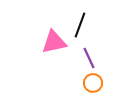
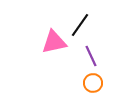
black line: rotated 15 degrees clockwise
purple line: moved 2 px right, 2 px up
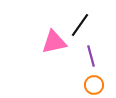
purple line: rotated 10 degrees clockwise
orange circle: moved 1 px right, 2 px down
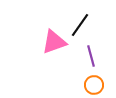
pink triangle: rotated 8 degrees counterclockwise
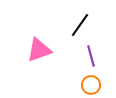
pink triangle: moved 15 px left, 8 px down
orange circle: moved 3 px left
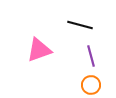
black line: rotated 70 degrees clockwise
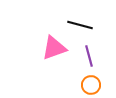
pink triangle: moved 15 px right, 2 px up
purple line: moved 2 px left
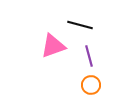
pink triangle: moved 1 px left, 2 px up
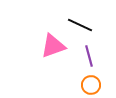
black line: rotated 10 degrees clockwise
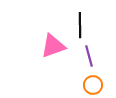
black line: rotated 65 degrees clockwise
orange circle: moved 2 px right
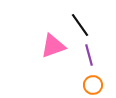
black line: rotated 35 degrees counterclockwise
purple line: moved 1 px up
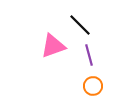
black line: rotated 10 degrees counterclockwise
orange circle: moved 1 px down
